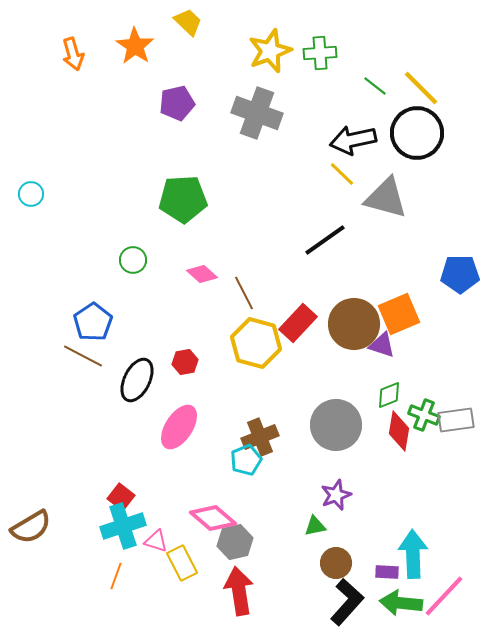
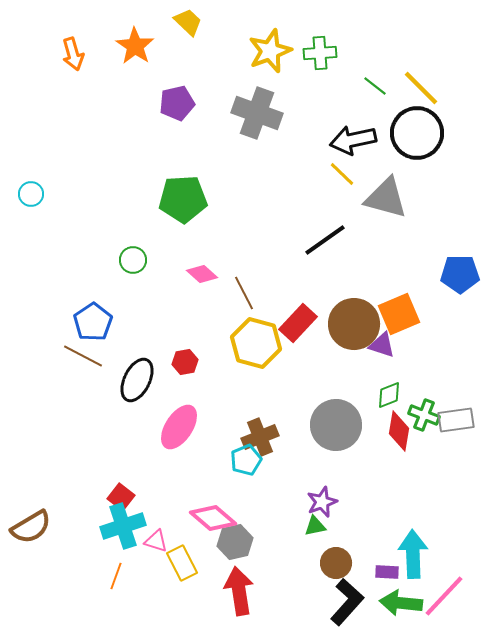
purple star at (336, 495): moved 14 px left, 7 px down
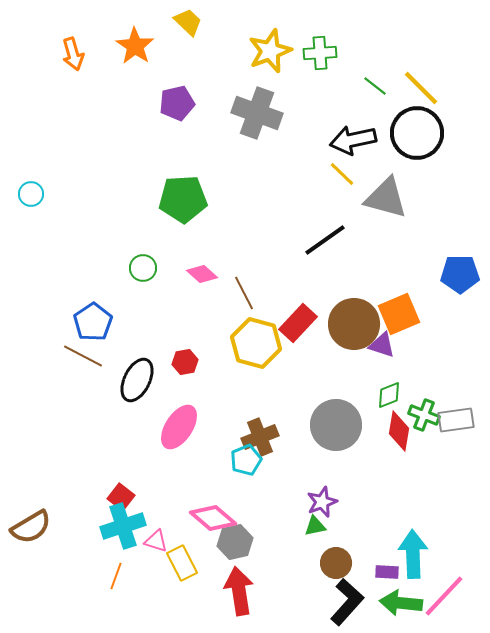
green circle at (133, 260): moved 10 px right, 8 px down
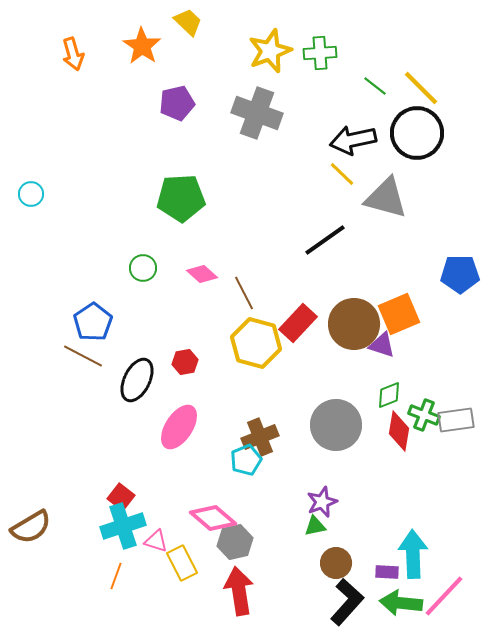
orange star at (135, 46): moved 7 px right
green pentagon at (183, 199): moved 2 px left, 1 px up
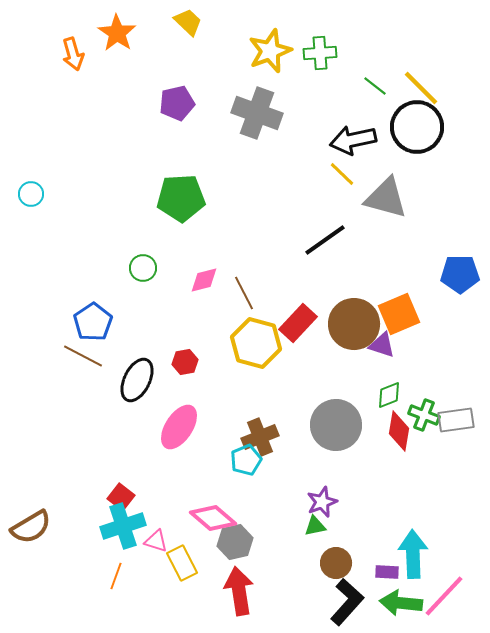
orange star at (142, 46): moved 25 px left, 13 px up
black circle at (417, 133): moved 6 px up
pink diamond at (202, 274): moved 2 px right, 6 px down; rotated 56 degrees counterclockwise
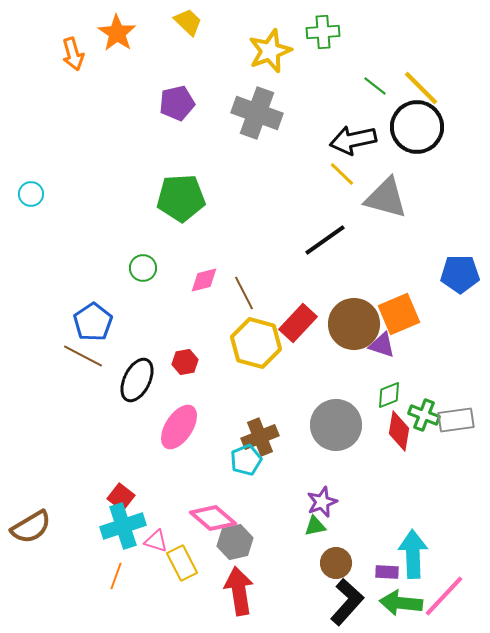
green cross at (320, 53): moved 3 px right, 21 px up
